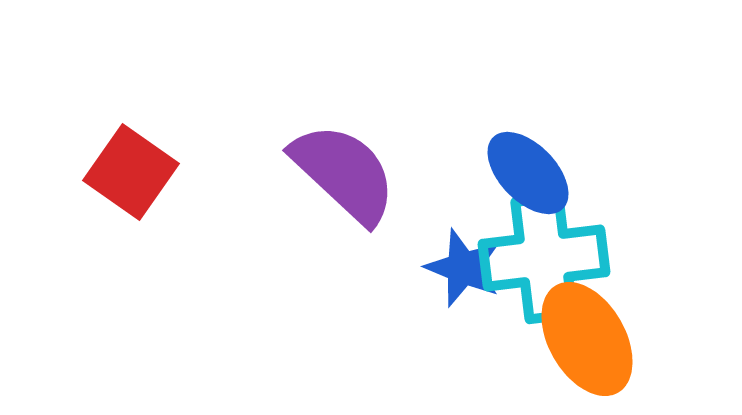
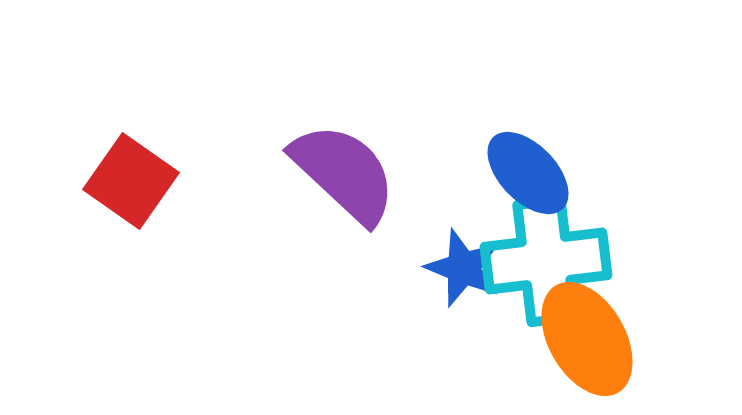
red square: moved 9 px down
cyan cross: moved 2 px right, 3 px down
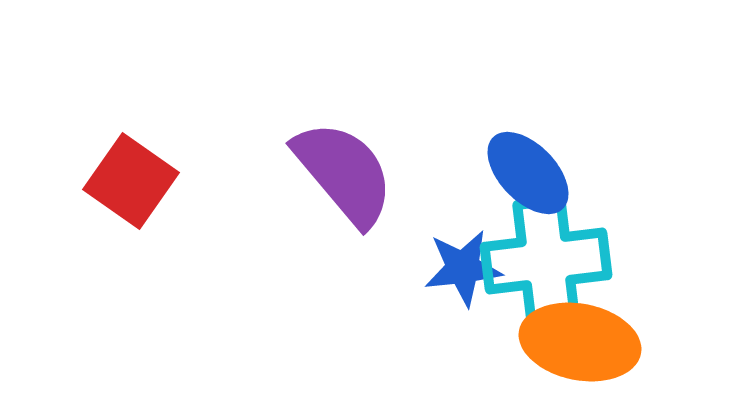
purple semicircle: rotated 7 degrees clockwise
blue star: rotated 28 degrees counterclockwise
orange ellipse: moved 7 px left, 3 px down; rotated 49 degrees counterclockwise
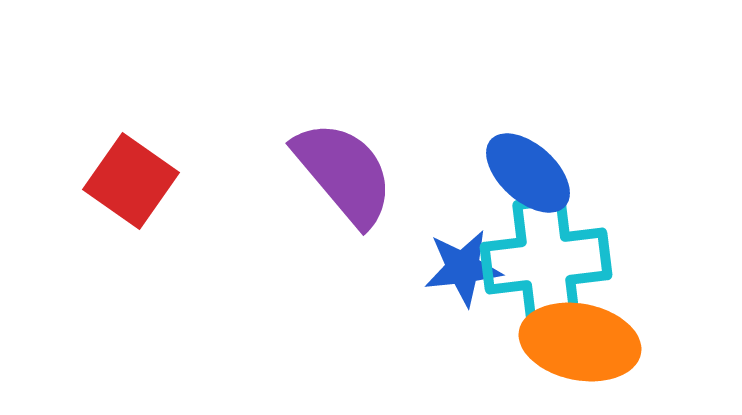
blue ellipse: rotated 4 degrees counterclockwise
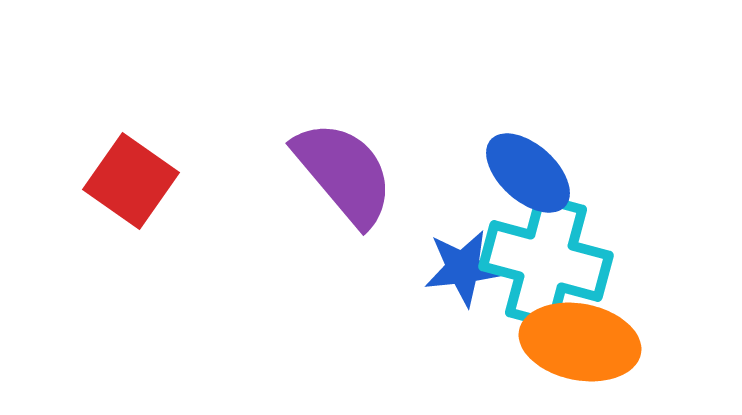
cyan cross: rotated 22 degrees clockwise
